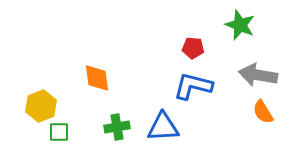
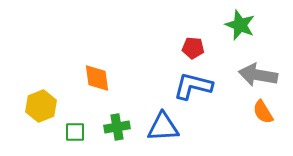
green square: moved 16 px right
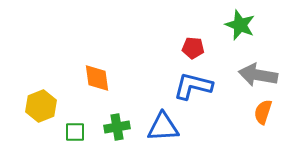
orange semicircle: rotated 50 degrees clockwise
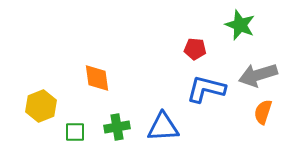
red pentagon: moved 2 px right, 1 px down
gray arrow: rotated 27 degrees counterclockwise
blue L-shape: moved 13 px right, 3 px down
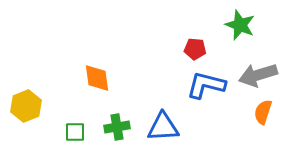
blue L-shape: moved 4 px up
yellow hexagon: moved 15 px left
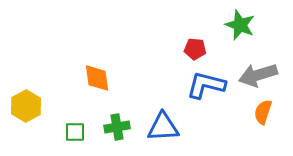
yellow hexagon: rotated 8 degrees counterclockwise
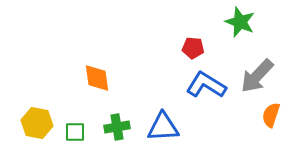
green star: moved 3 px up
red pentagon: moved 2 px left, 1 px up
gray arrow: moved 1 px left, 1 px down; rotated 30 degrees counterclockwise
blue L-shape: rotated 18 degrees clockwise
yellow hexagon: moved 11 px right, 17 px down; rotated 20 degrees counterclockwise
orange semicircle: moved 8 px right, 3 px down
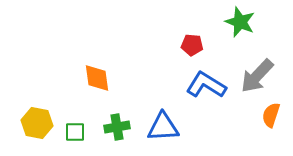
red pentagon: moved 1 px left, 3 px up
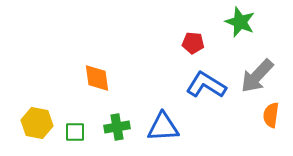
red pentagon: moved 1 px right, 2 px up
orange semicircle: rotated 10 degrees counterclockwise
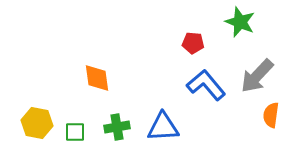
blue L-shape: rotated 18 degrees clockwise
